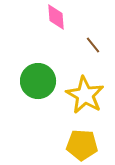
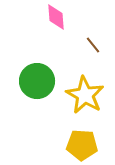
green circle: moved 1 px left
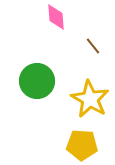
brown line: moved 1 px down
yellow star: moved 5 px right, 4 px down
